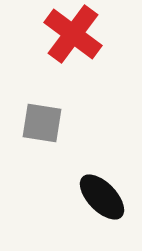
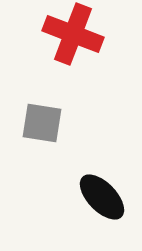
red cross: rotated 16 degrees counterclockwise
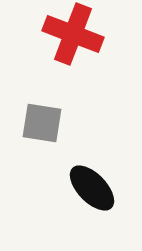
black ellipse: moved 10 px left, 9 px up
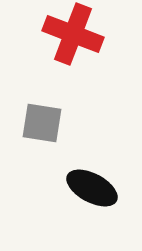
black ellipse: rotated 18 degrees counterclockwise
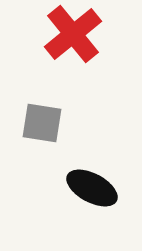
red cross: rotated 30 degrees clockwise
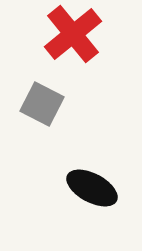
gray square: moved 19 px up; rotated 18 degrees clockwise
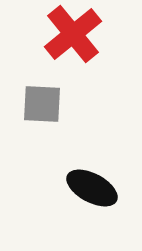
gray square: rotated 24 degrees counterclockwise
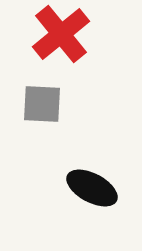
red cross: moved 12 px left
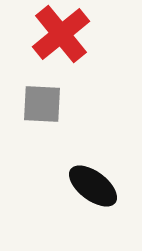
black ellipse: moved 1 px right, 2 px up; rotated 9 degrees clockwise
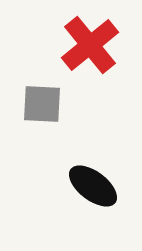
red cross: moved 29 px right, 11 px down
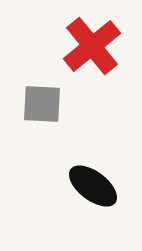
red cross: moved 2 px right, 1 px down
